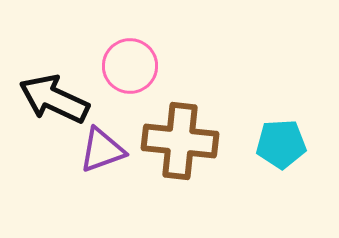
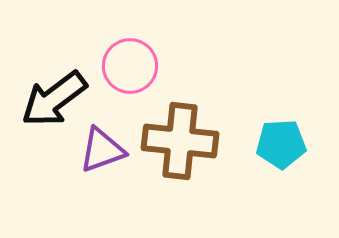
black arrow: rotated 62 degrees counterclockwise
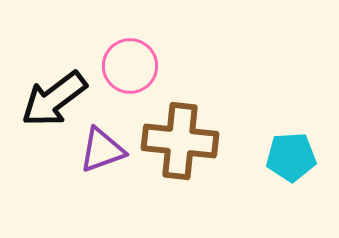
cyan pentagon: moved 10 px right, 13 px down
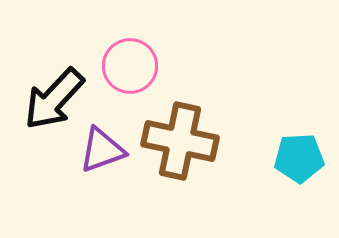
black arrow: rotated 10 degrees counterclockwise
brown cross: rotated 6 degrees clockwise
cyan pentagon: moved 8 px right, 1 px down
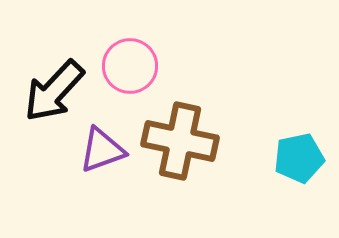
black arrow: moved 8 px up
cyan pentagon: rotated 9 degrees counterclockwise
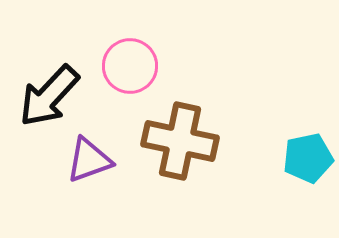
black arrow: moved 5 px left, 5 px down
purple triangle: moved 13 px left, 10 px down
cyan pentagon: moved 9 px right
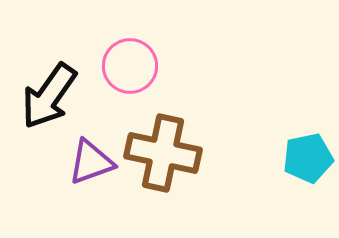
black arrow: rotated 8 degrees counterclockwise
brown cross: moved 17 px left, 12 px down
purple triangle: moved 2 px right, 2 px down
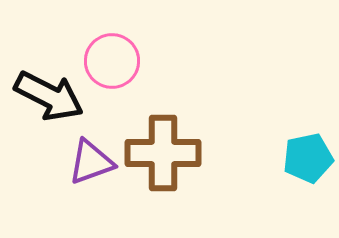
pink circle: moved 18 px left, 5 px up
black arrow: rotated 98 degrees counterclockwise
brown cross: rotated 12 degrees counterclockwise
